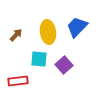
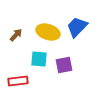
yellow ellipse: rotated 65 degrees counterclockwise
purple square: rotated 30 degrees clockwise
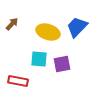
brown arrow: moved 4 px left, 11 px up
purple square: moved 2 px left, 1 px up
red rectangle: rotated 18 degrees clockwise
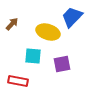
blue trapezoid: moved 5 px left, 10 px up
cyan square: moved 6 px left, 3 px up
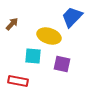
yellow ellipse: moved 1 px right, 4 px down
purple square: rotated 24 degrees clockwise
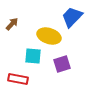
purple square: rotated 30 degrees counterclockwise
red rectangle: moved 2 px up
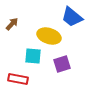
blue trapezoid: rotated 95 degrees counterclockwise
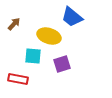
brown arrow: moved 2 px right
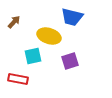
blue trapezoid: rotated 25 degrees counterclockwise
brown arrow: moved 2 px up
cyan square: rotated 18 degrees counterclockwise
purple square: moved 8 px right, 3 px up
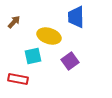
blue trapezoid: moved 4 px right; rotated 75 degrees clockwise
purple square: rotated 18 degrees counterclockwise
